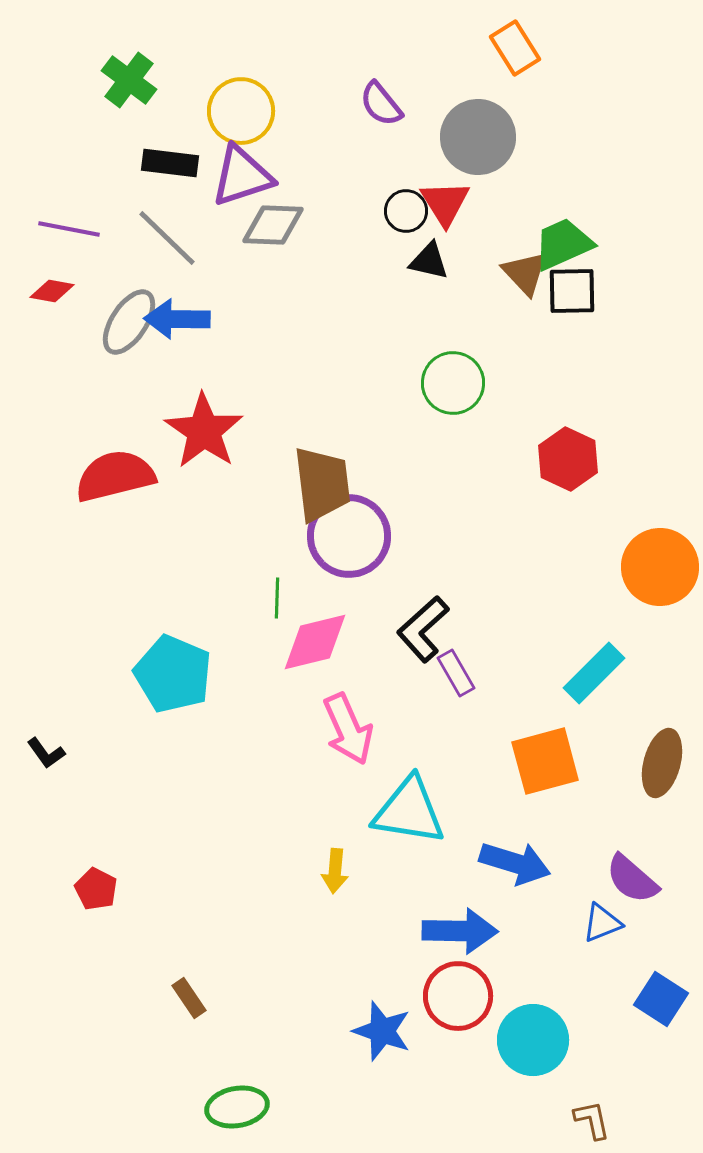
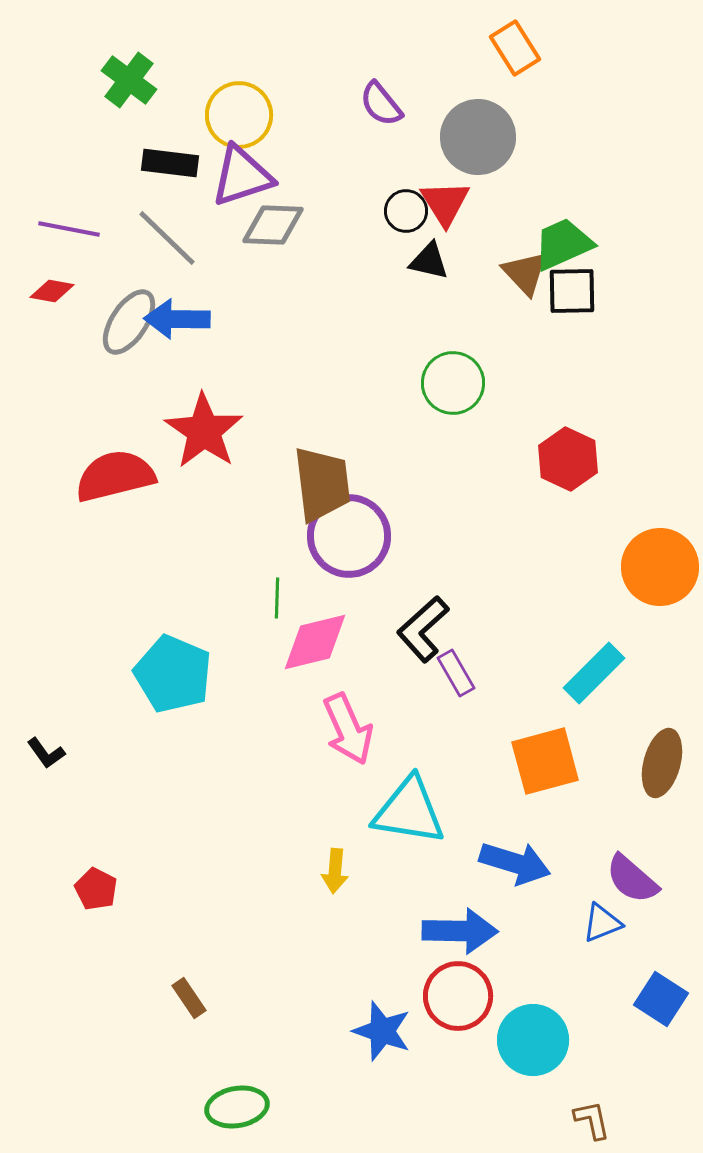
yellow circle at (241, 111): moved 2 px left, 4 px down
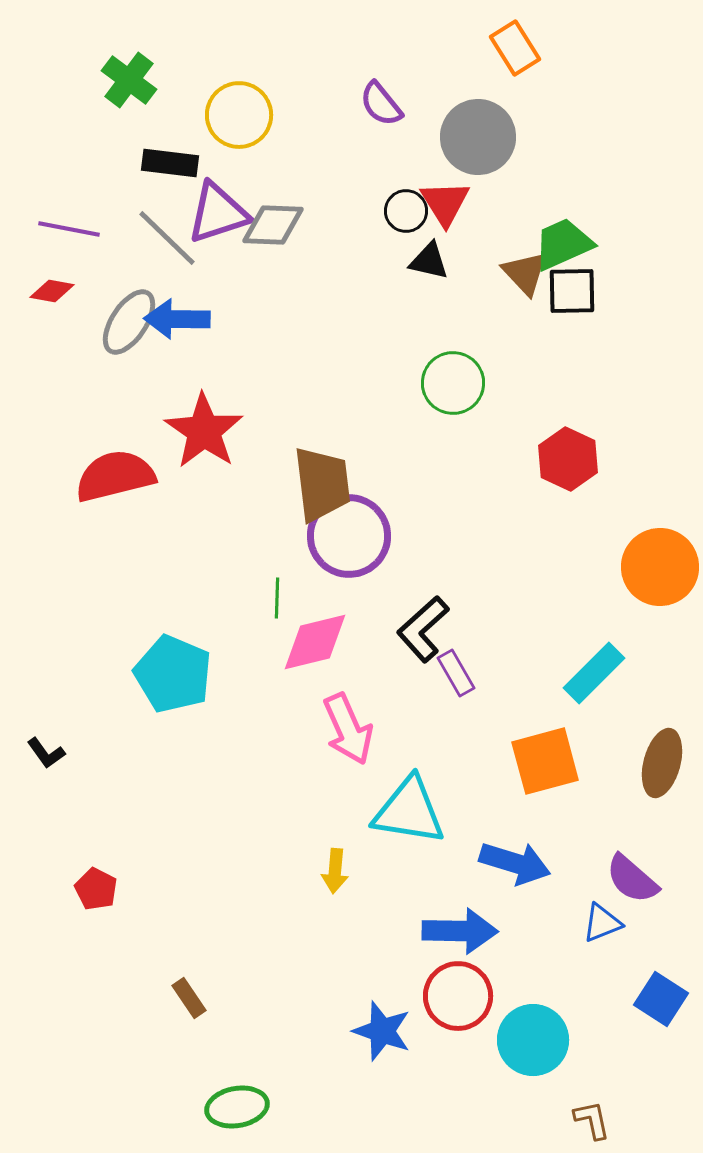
purple triangle at (242, 176): moved 24 px left, 37 px down
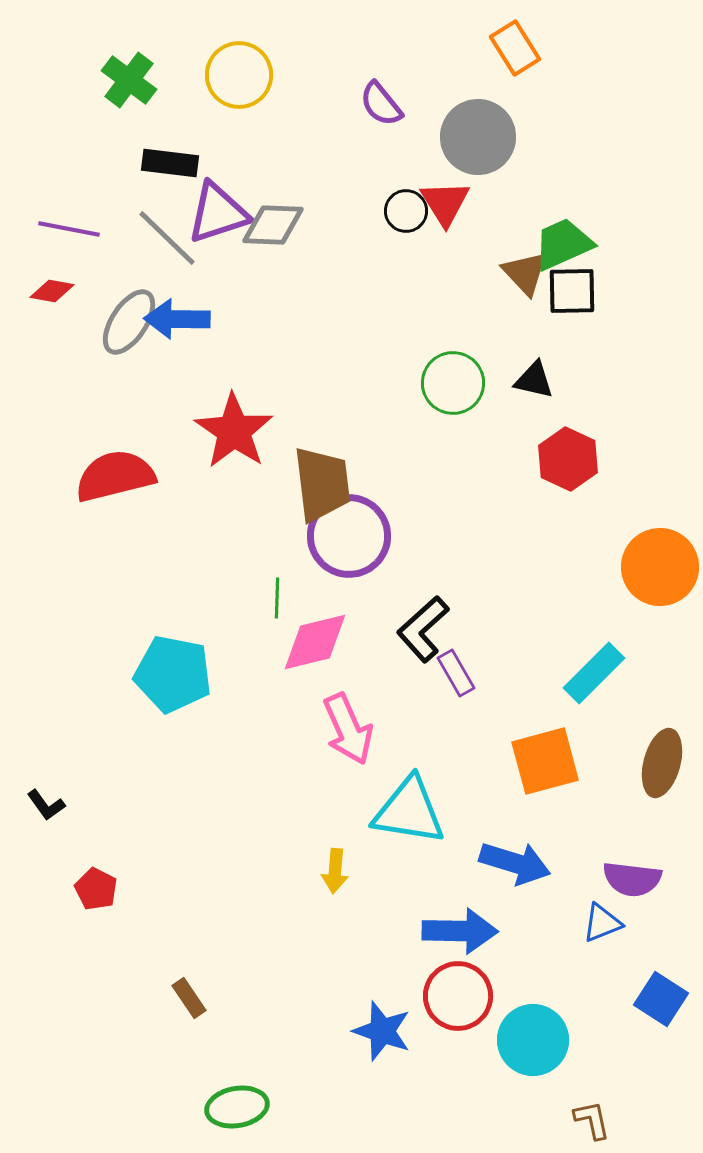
yellow circle at (239, 115): moved 40 px up
black triangle at (429, 261): moved 105 px right, 119 px down
red star at (204, 431): moved 30 px right
cyan pentagon at (173, 674): rotated 12 degrees counterclockwise
black L-shape at (46, 753): moved 52 px down
purple semicircle at (632, 879): rotated 34 degrees counterclockwise
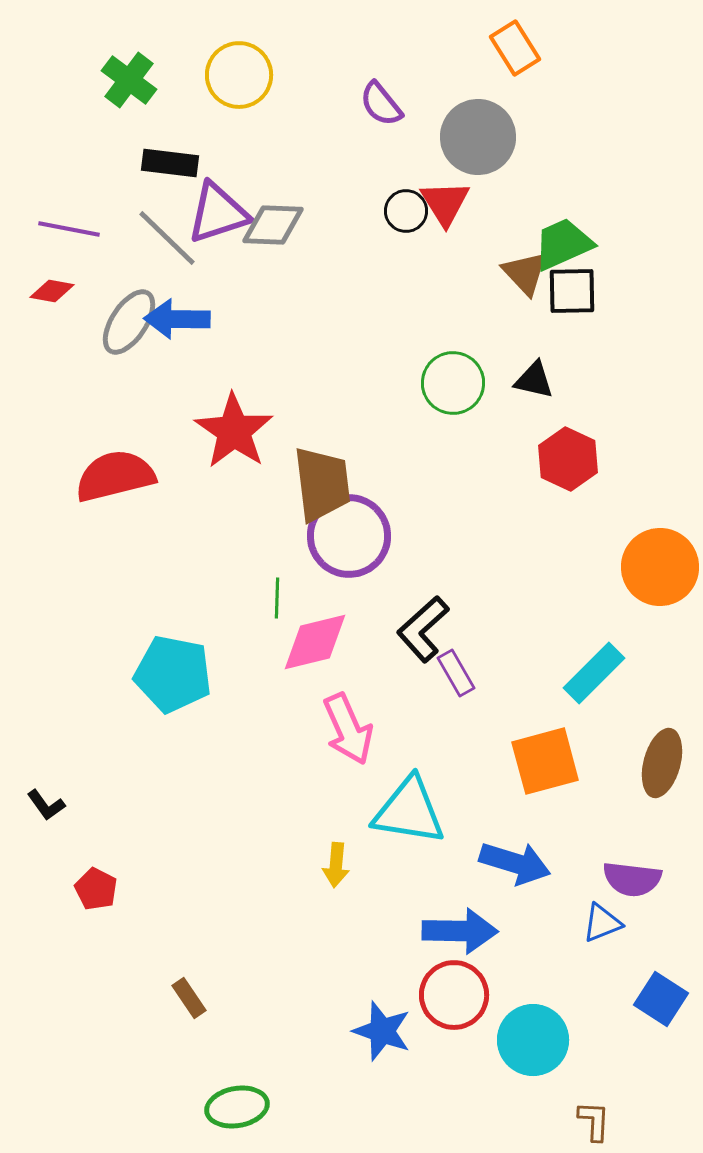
yellow arrow at (335, 871): moved 1 px right, 6 px up
red circle at (458, 996): moved 4 px left, 1 px up
brown L-shape at (592, 1120): moved 2 px right, 1 px down; rotated 15 degrees clockwise
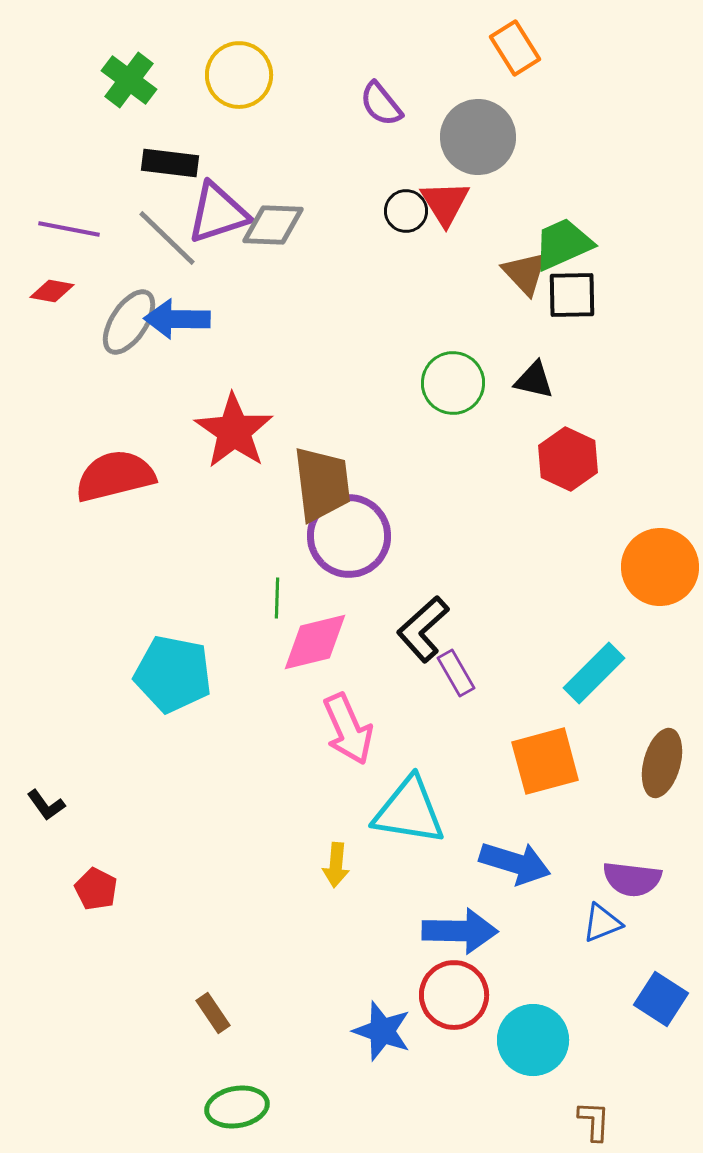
black square at (572, 291): moved 4 px down
brown rectangle at (189, 998): moved 24 px right, 15 px down
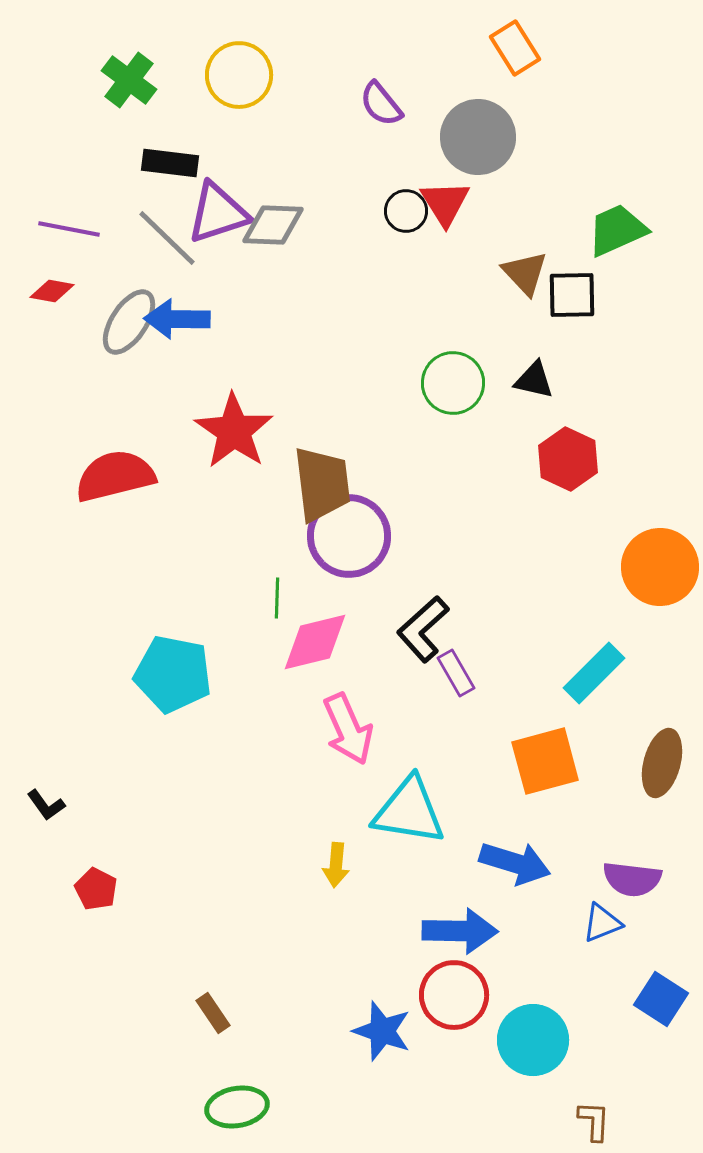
green trapezoid at (563, 244): moved 54 px right, 14 px up
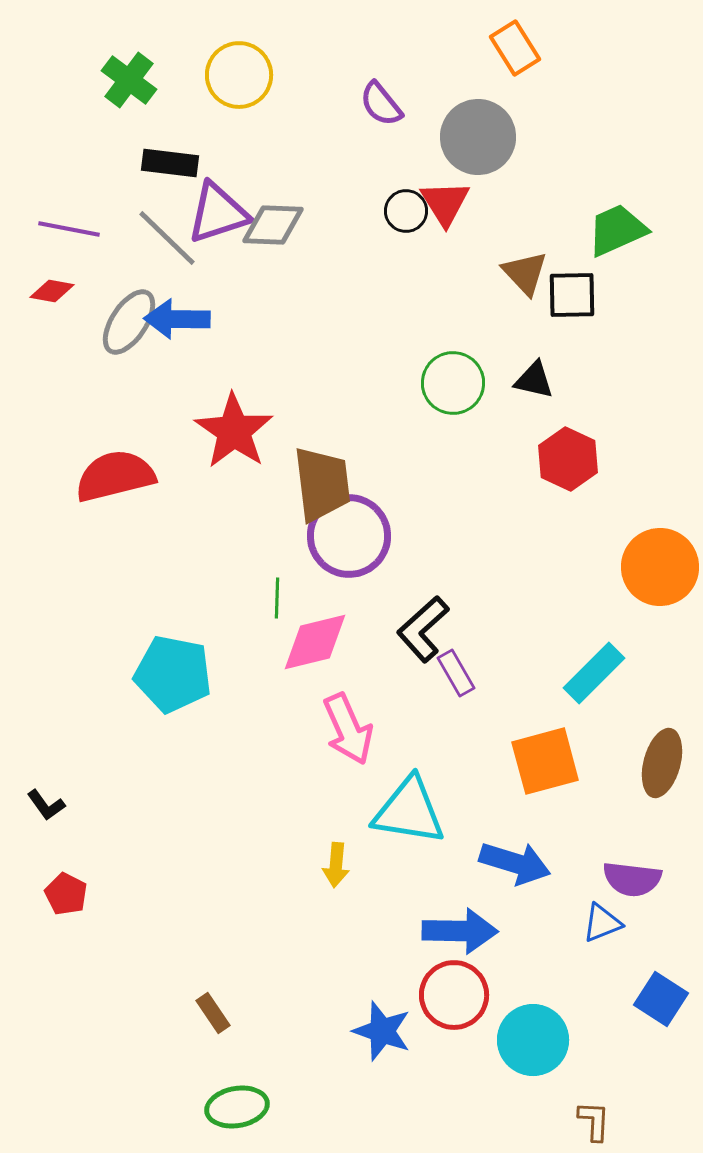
red pentagon at (96, 889): moved 30 px left, 5 px down
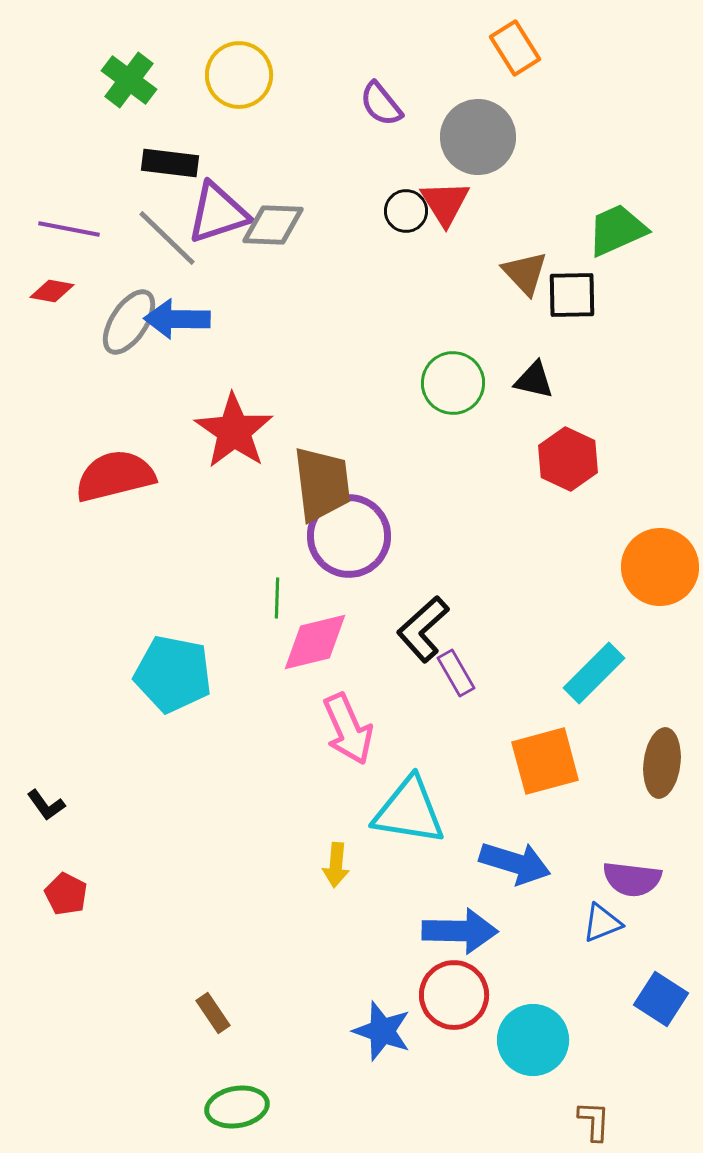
brown ellipse at (662, 763): rotated 8 degrees counterclockwise
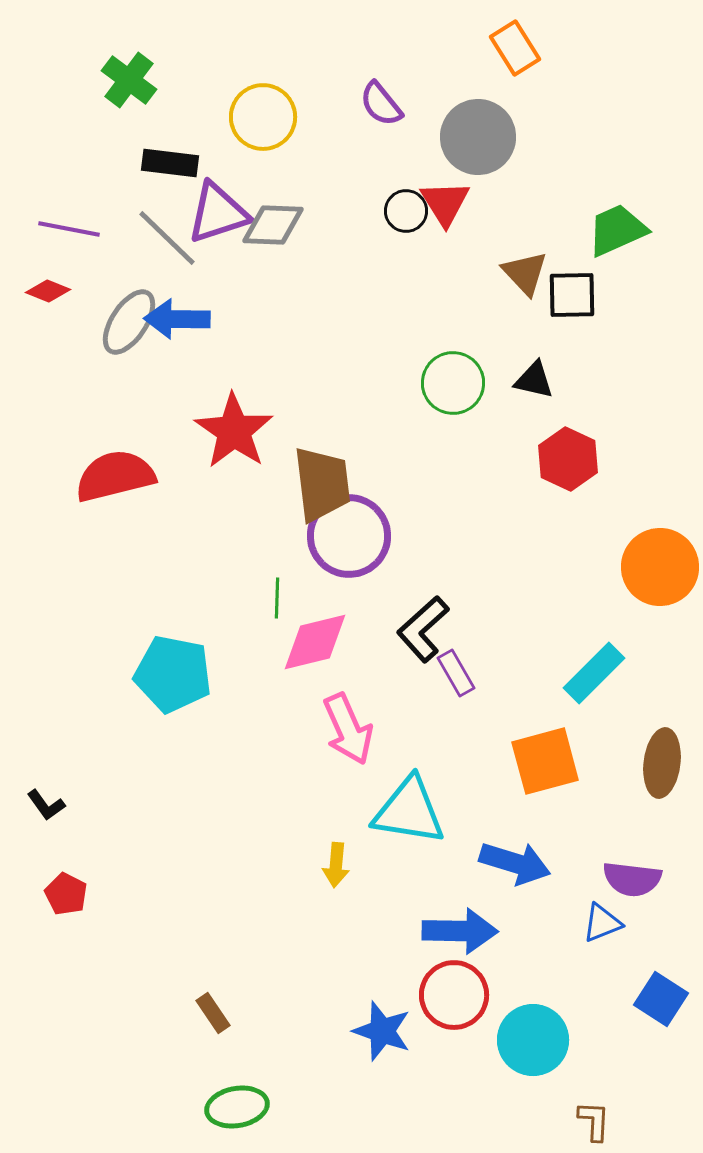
yellow circle at (239, 75): moved 24 px right, 42 px down
red diamond at (52, 291): moved 4 px left; rotated 12 degrees clockwise
